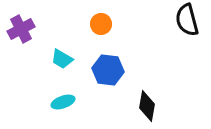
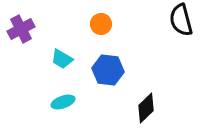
black semicircle: moved 6 px left
black diamond: moved 1 px left, 2 px down; rotated 36 degrees clockwise
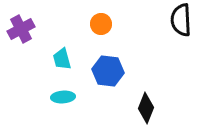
black semicircle: rotated 12 degrees clockwise
cyan trapezoid: rotated 45 degrees clockwise
blue hexagon: moved 1 px down
cyan ellipse: moved 5 px up; rotated 15 degrees clockwise
black diamond: rotated 24 degrees counterclockwise
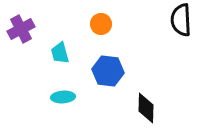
cyan trapezoid: moved 2 px left, 6 px up
black diamond: rotated 20 degrees counterclockwise
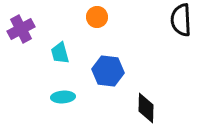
orange circle: moved 4 px left, 7 px up
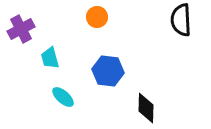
cyan trapezoid: moved 10 px left, 5 px down
cyan ellipse: rotated 45 degrees clockwise
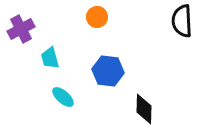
black semicircle: moved 1 px right, 1 px down
black diamond: moved 2 px left, 1 px down
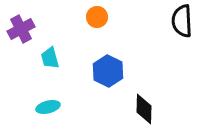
blue hexagon: rotated 20 degrees clockwise
cyan ellipse: moved 15 px left, 10 px down; rotated 55 degrees counterclockwise
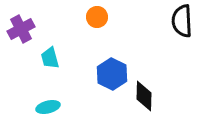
blue hexagon: moved 4 px right, 3 px down
black diamond: moved 13 px up
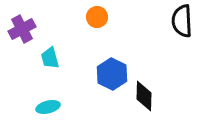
purple cross: moved 1 px right
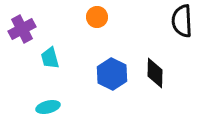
black diamond: moved 11 px right, 23 px up
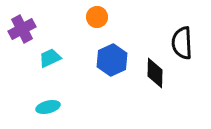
black semicircle: moved 22 px down
cyan trapezoid: rotated 80 degrees clockwise
blue hexagon: moved 14 px up; rotated 8 degrees clockwise
